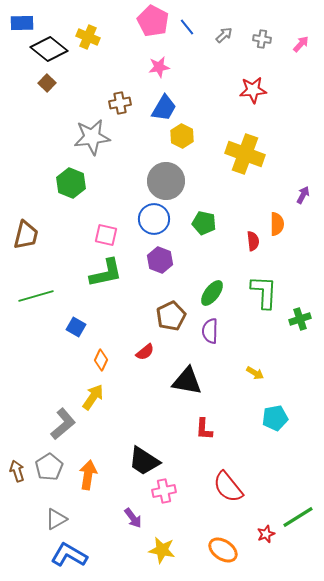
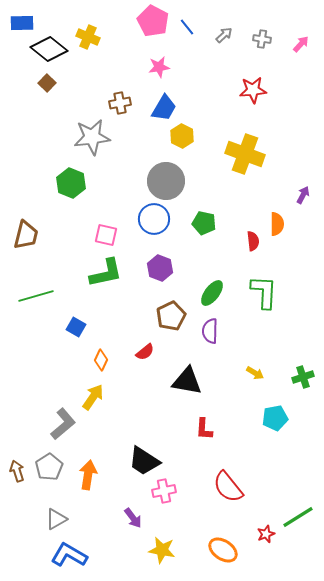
purple hexagon at (160, 260): moved 8 px down
green cross at (300, 319): moved 3 px right, 58 px down
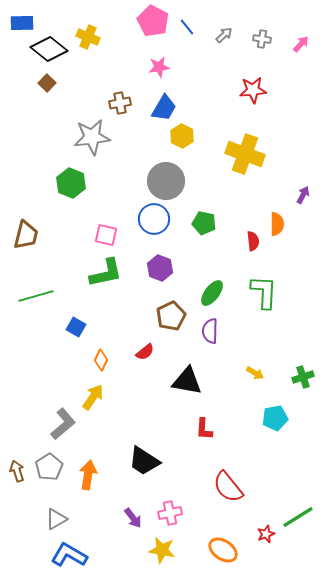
pink cross at (164, 491): moved 6 px right, 22 px down
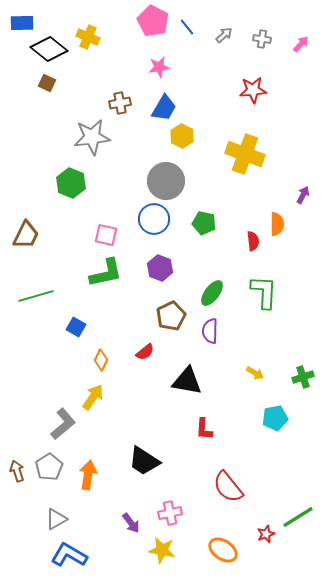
brown square at (47, 83): rotated 18 degrees counterclockwise
brown trapezoid at (26, 235): rotated 12 degrees clockwise
purple arrow at (133, 518): moved 2 px left, 5 px down
